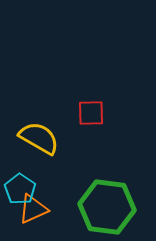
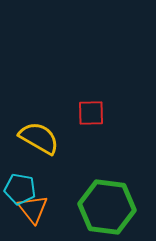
cyan pentagon: rotated 24 degrees counterclockwise
orange triangle: rotated 44 degrees counterclockwise
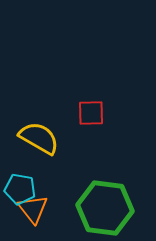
green hexagon: moved 2 px left, 1 px down
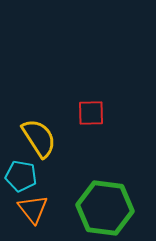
yellow semicircle: rotated 27 degrees clockwise
cyan pentagon: moved 1 px right, 13 px up
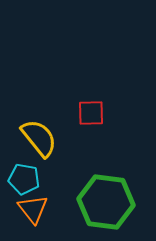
yellow semicircle: rotated 6 degrees counterclockwise
cyan pentagon: moved 3 px right, 3 px down
green hexagon: moved 1 px right, 6 px up
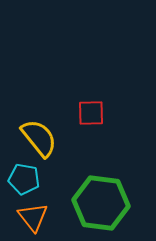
green hexagon: moved 5 px left, 1 px down
orange triangle: moved 8 px down
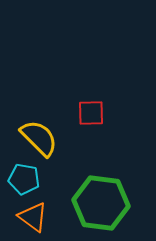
yellow semicircle: rotated 6 degrees counterclockwise
orange triangle: rotated 16 degrees counterclockwise
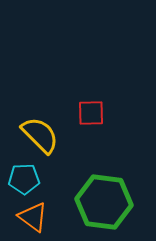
yellow semicircle: moved 1 px right, 3 px up
cyan pentagon: rotated 12 degrees counterclockwise
green hexagon: moved 3 px right, 1 px up
